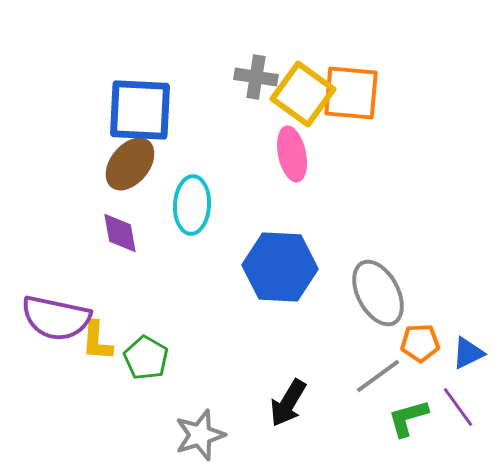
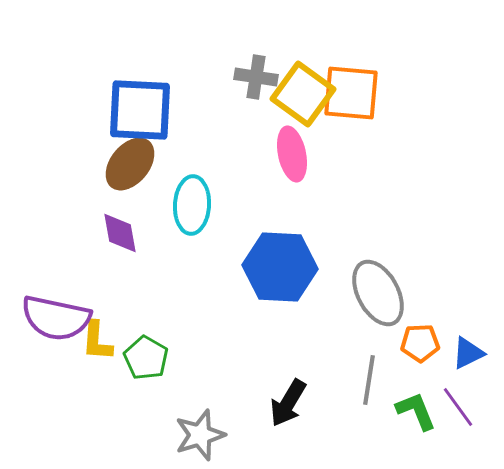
gray line: moved 9 px left, 4 px down; rotated 45 degrees counterclockwise
green L-shape: moved 8 px right, 7 px up; rotated 84 degrees clockwise
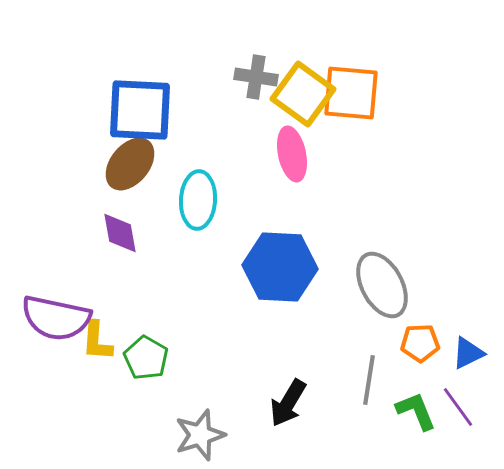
cyan ellipse: moved 6 px right, 5 px up
gray ellipse: moved 4 px right, 8 px up
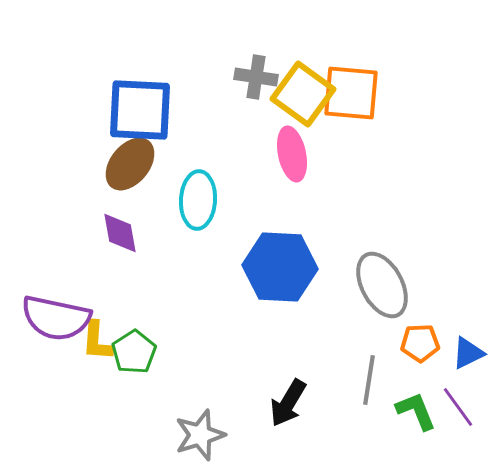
green pentagon: moved 12 px left, 6 px up; rotated 9 degrees clockwise
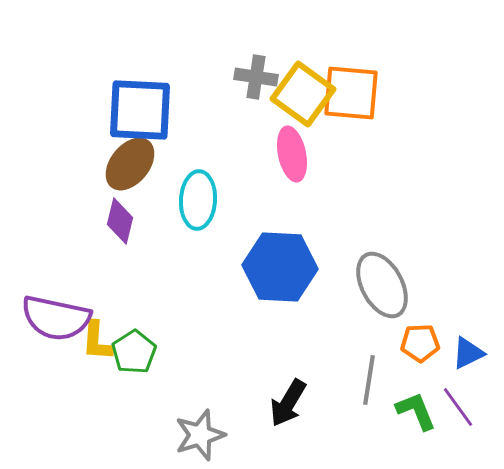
purple diamond: moved 12 px up; rotated 24 degrees clockwise
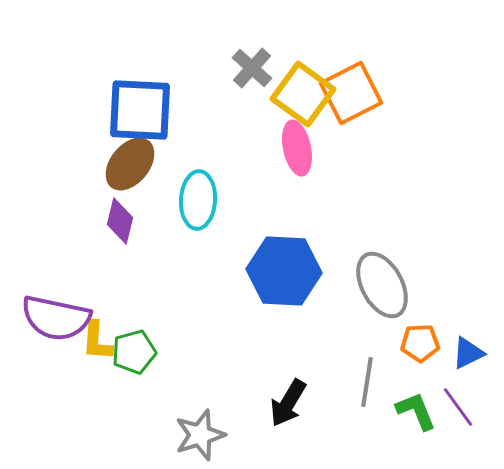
gray cross: moved 4 px left, 9 px up; rotated 33 degrees clockwise
orange square: rotated 32 degrees counterclockwise
pink ellipse: moved 5 px right, 6 px up
blue hexagon: moved 4 px right, 4 px down
green pentagon: rotated 18 degrees clockwise
gray line: moved 2 px left, 2 px down
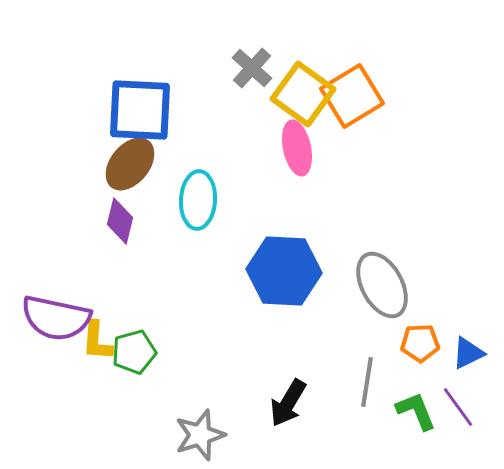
orange square: moved 1 px right, 3 px down; rotated 4 degrees counterclockwise
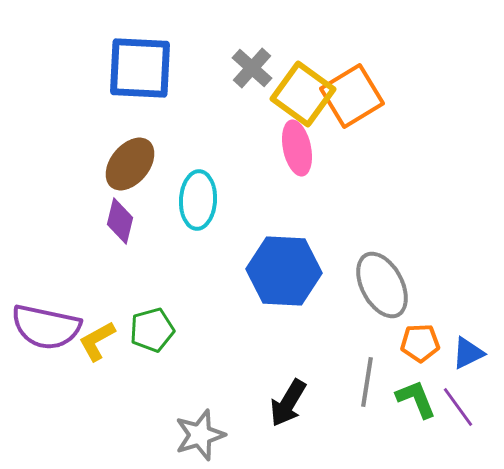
blue square: moved 42 px up
purple semicircle: moved 10 px left, 9 px down
yellow L-shape: rotated 57 degrees clockwise
green pentagon: moved 18 px right, 22 px up
green L-shape: moved 12 px up
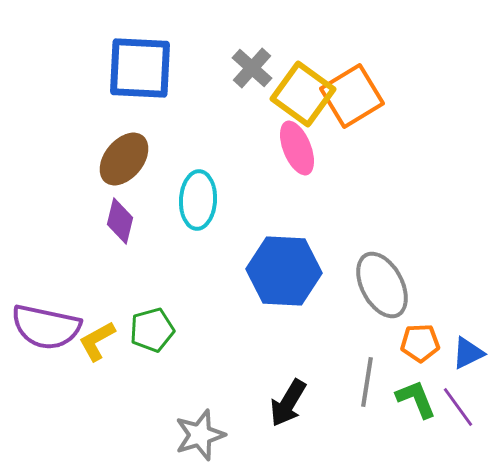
pink ellipse: rotated 10 degrees counterclockwise
brown ellipse: moved 6 px left, 5 px up
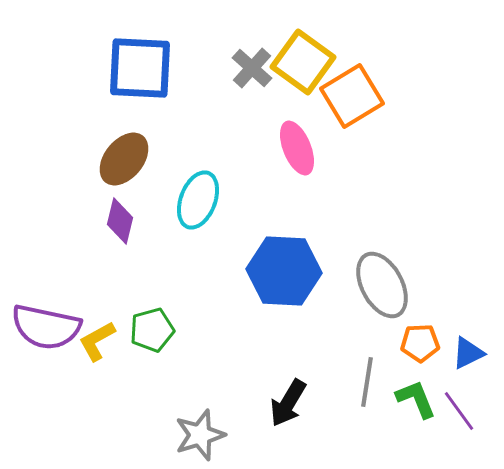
yellow square: moved 32 px up
cyan ellipse: rotated 18 degrees clockwise
purple line: moved 1 px right, 4 px down
